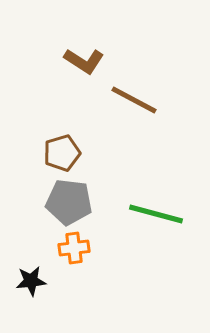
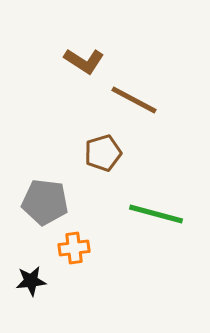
brown pentagon: moved 41 px right
gray pentagon: moved 24 px left
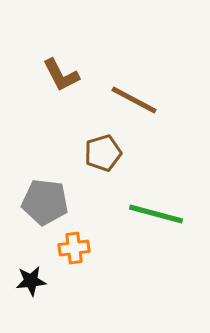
brown L-shape: moved 23 px left, 14 px down; rotated 30 degrees clockwise
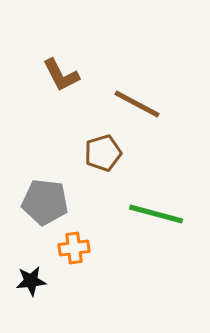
brown line: moved 3 px right, 4 px down
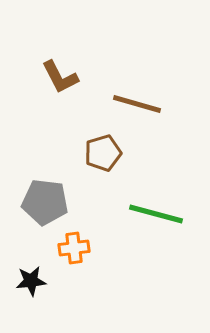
brown L-shape: moved 1 px left, 2 px down
brown line: rotated 12 degrees counterclockwise
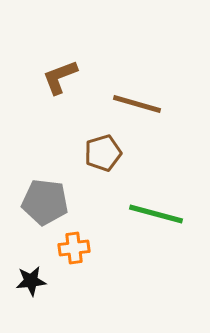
brown L-shape: rotated 96 degrees clockwise
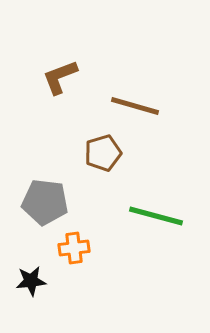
brown line: moved 2 px left, 2 px down
green line: moved 2 px down
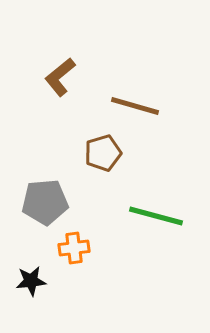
brown L-shape: rotated 18 degrees counterclockwise
gray pentagon: rotated 12 degrees counterclockwise
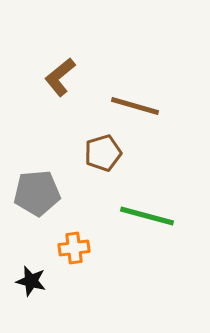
gray pentagon: moved 8 px left, 9 px up
green line: moved 9 px left
black star: rotated 20 degrees clockwise
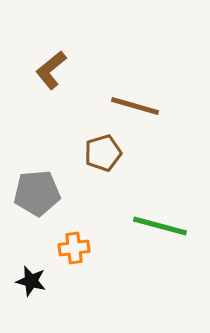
brown L-shape: moved 9 px left, 7 px up
green line: moved 13 px right, 10 px down
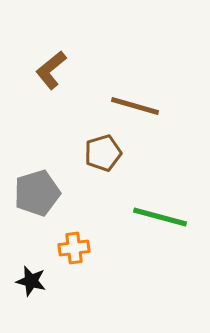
gray pentagon: rotated 12 degrees counterclockwise
green line: moved 9 px up
